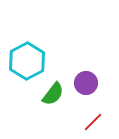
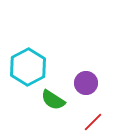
cyan hexagon: moved 1 px right, 6 px down
green semicircle: moved 6 px down; rotated 85 degrees clockwise
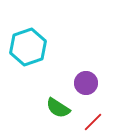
cyan hexagon: moved 20 px up; rotated 9 degrees clockwise
green semicircle: moved 5 px right, 8 px down
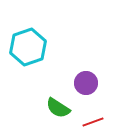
red line: rotated 25 degrees clockwise
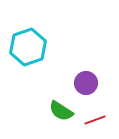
green semicircle: moved 3 px right, 3 px down
red line: moved 2 px right, 2 px up
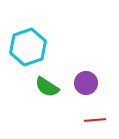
green semicircle: moved 14 px left, 24 px up
red line: rotated 15 degrees clockwise
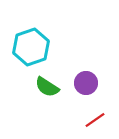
cyan hexagon: moved 3 px right
red line: rotated 30 degrees counterclockwise
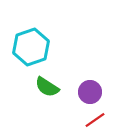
purple circle: moved 4 px right, 9 px down
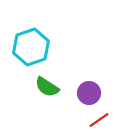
purple circle: moved 1 px left, 1 px down
red line: moved 4 px right
